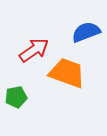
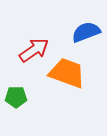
green pentagon: rotated 10 degrees clockwise
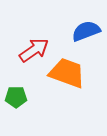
blue semicircle: moved 1 px up
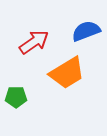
red arrow: moved 8 px up
orange trapezoid: rotated 129 degrees clockwise
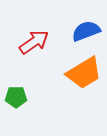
orange trapezoid: moved 17 px right
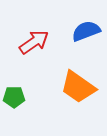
orange trapezoid: moved 6 px left, 14 px down; rotated 66 degrees clockwise
green pentagon: moved 2 px left
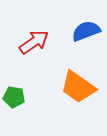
green pentagon: rotated 10 degrees clockwise
